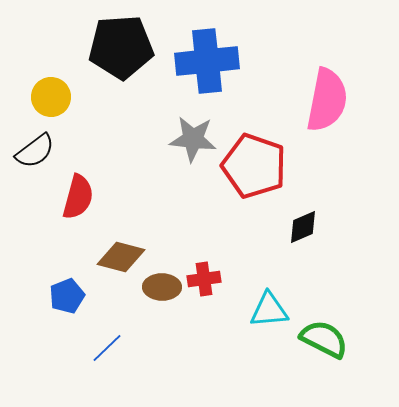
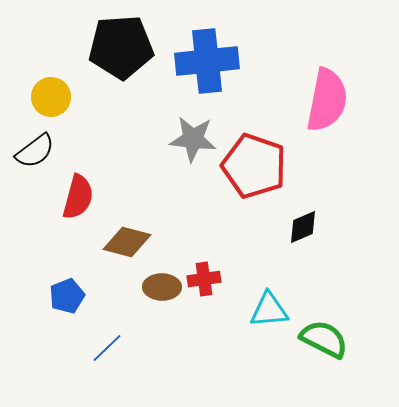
brown diamond: moved 6 px right, 15 px up
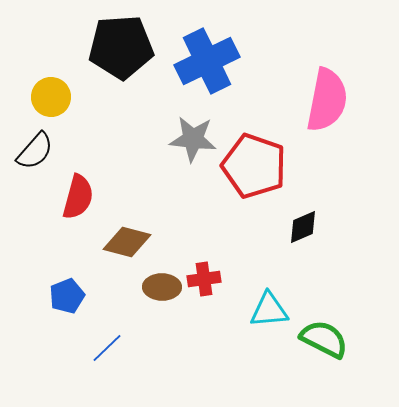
blue cross: rotated 20 degrees counterclockwise
black semicircle: rotated 12 degrees counterclockwise
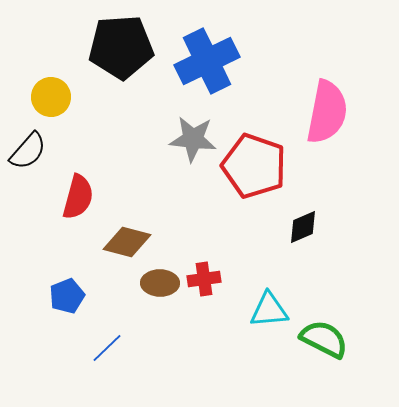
pink semicircle: moved 12 px down
black semicircle: moved 7 px left
brown ellipse: moved 2 px left, 4 px up
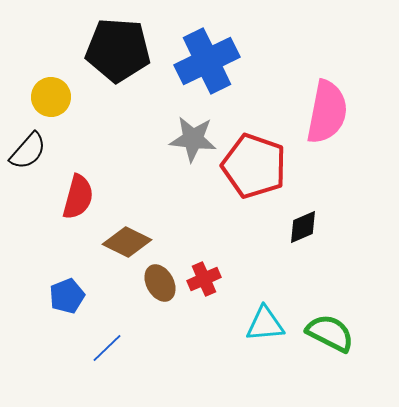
black pentagon: moved 3 px left, 3 px down; rotated 8 degrees clockwise
brown diamond: rotated 12 degrees clockwise
red cross: rotated 16 degrees counterclockwise
brown ellipse: rotated 60 degrees clockwise
cyan triangle: moved 4 px left, 14 px down
green semicircle: moved 6 px right, 6 px up
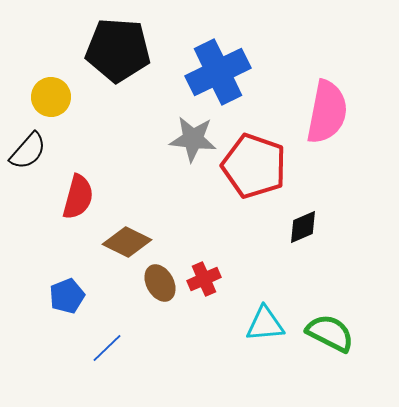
blue cross: moved 11 px right, 11 px down
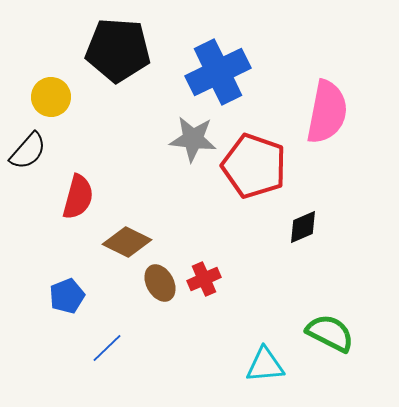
cyan triangle: moved 41 px down
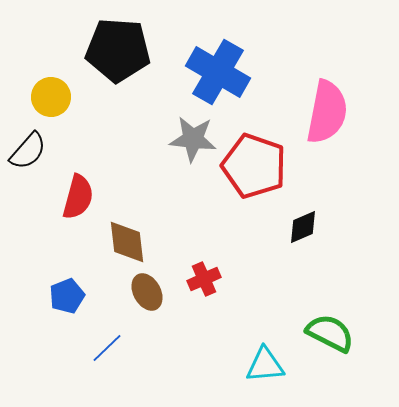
blue cross: rotated 34 degrees counterclockwise
brown diamond: rotated 57 degrees clockwise
brown ellipse: moved 13 px left, 9 px down
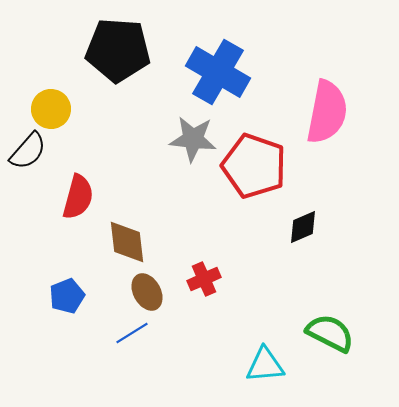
yellow circle: moved 12 px down
blue line: moved 25 px right, 15 px up; rotated 12 degrees clockwise
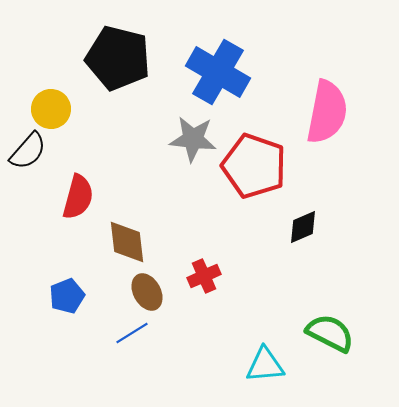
black pentagon: moved 8 px down; rotated 10 degrees clockwise
red cross: moved 3 px up
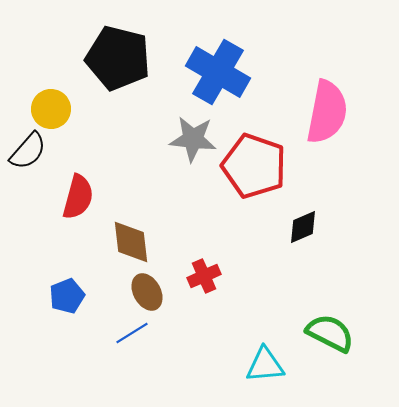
brown diamond: moved 4 px right
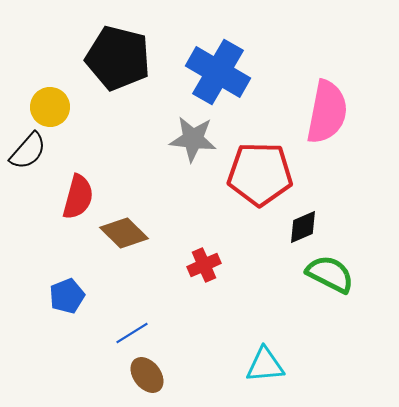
yellow circle: moved 1 px left, 2 px up
red pentagon: moved 6 px right, 8 px down; rotated 18 degrees counterclockwise
brown diamond: moved 7 px left, 9 px up; rotated 39 degrees counterclockwise
red cross: moved 11 px up
brown ellipse: moved 83 px down; rotated 9 degrees counterclockwise
green semicircle: moved 59 px up
